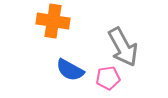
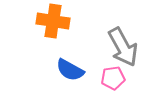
pink pentagon: moved 5 px right
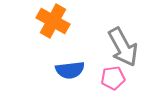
orange cross: rotated 20 degrees clockwise
blue semicircle: rotated 36 degrees counterclockwise
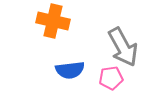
orange cross: rotated 16 degrees counterclockwise
pink pentagon: moved 2 px left
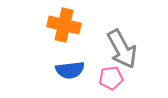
orange cross: moved 11 px right, 4 px down
gray arrow: moved 1 px left, 2 px down
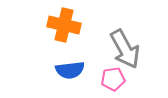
gray arrow: moved 3 px right
pink pentagon: moved 2 px right, 1 px down
